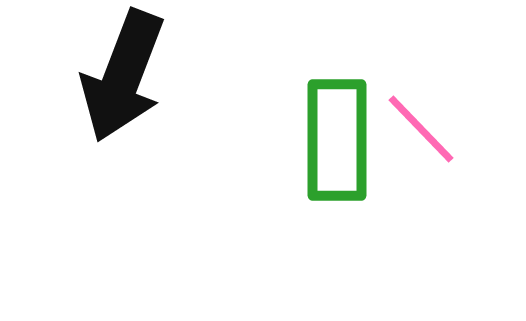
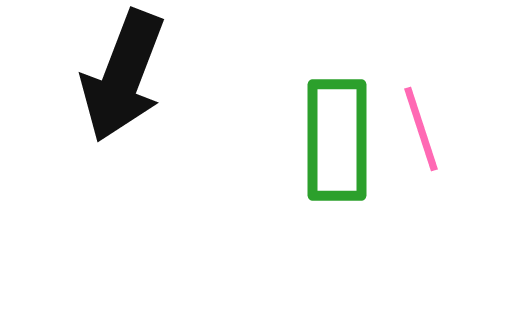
pink line: rotated 26 degrees clockwise
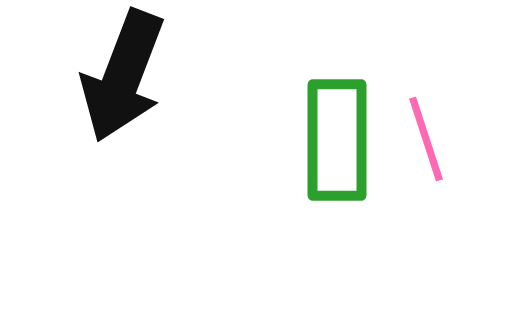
pink line: moved 5 px right, 10 px down
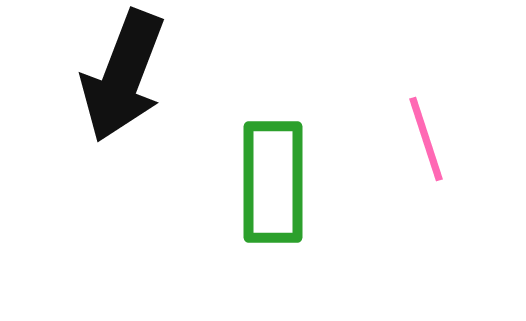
green rectangle: moved 64 px left, 42 px down
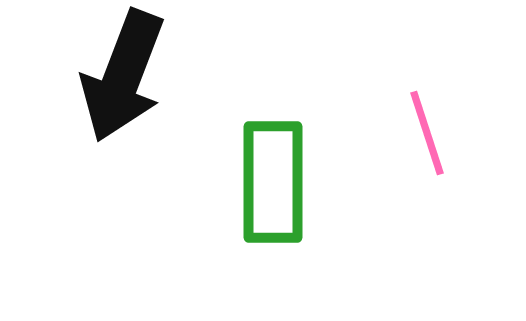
pink line: moved 1 px right, 6 px up
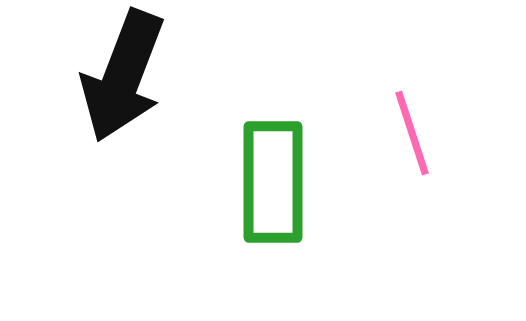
pink line: moved 15 px left
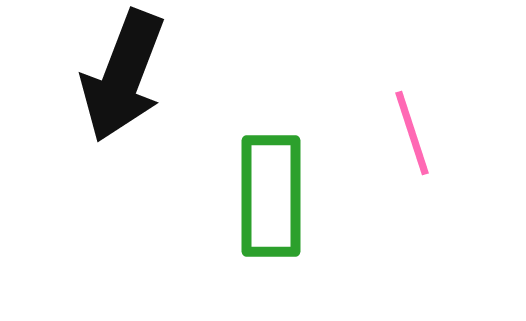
green rectangle: moved 2 px left, 14 px down
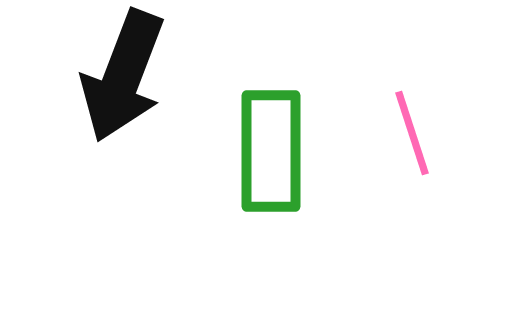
green rectangle: moved 45 px up
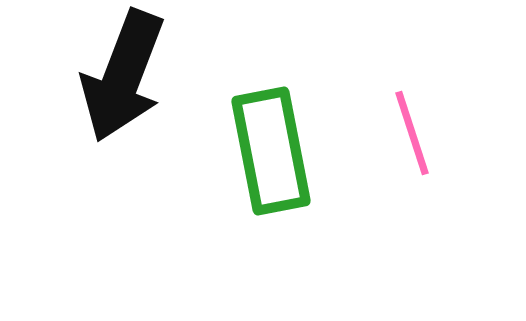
green rectangle: rotated 11 degrees counterclockwise
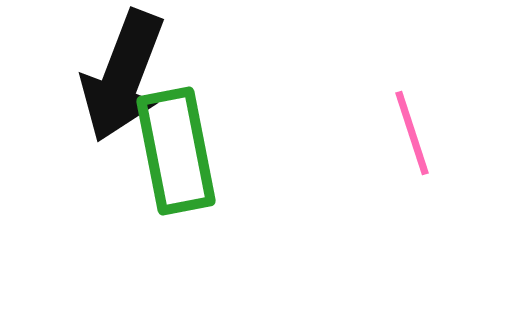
green rectangle: moved 95 px left
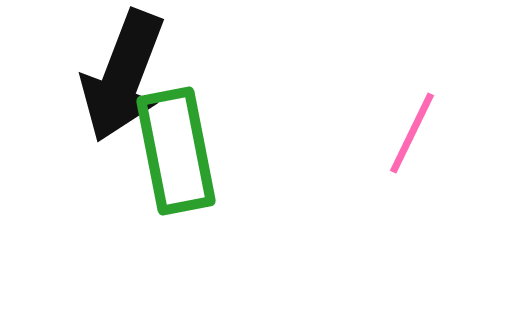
pink line: rotated 44 degrees clockwise
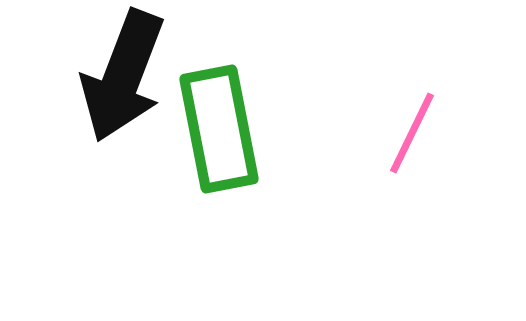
green rectangle: moved 43 px right, 22 px up
